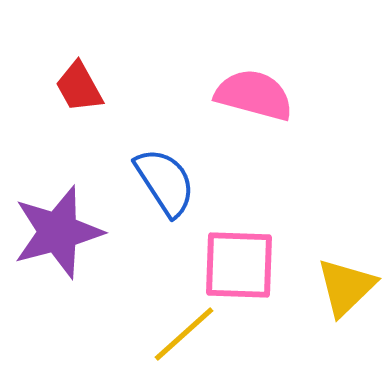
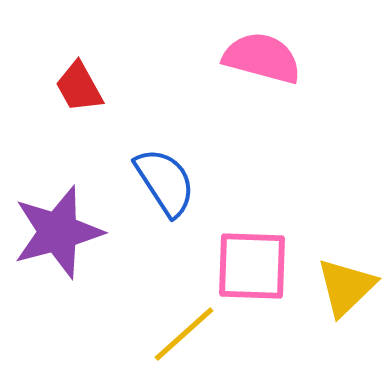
pink semicircle: moved 8 px right, 37 px up
pink square: moved 13 px right, 1 px down
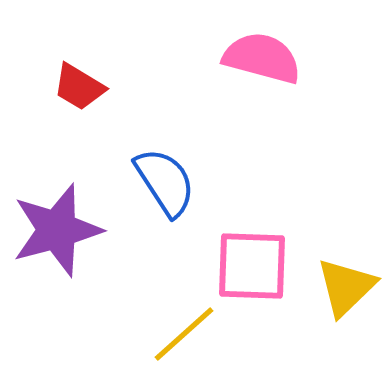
red trapezoid: rotated 30 degrees counterclockwise
purple star: moved 1 px left, 2 px up
